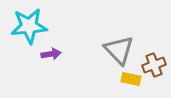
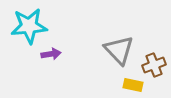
yellow rectangle: moved 2 px right, 6 px down
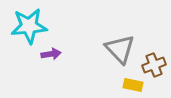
gray triangle: moved 1 px right, 1 px up
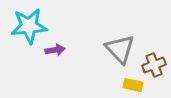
purple arrow: moved 4 px right, 4 px up
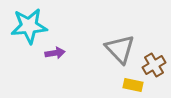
purple arrow: moved 3 px down
brown cross: rotated 10 degrees counterclockwise
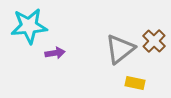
gray triangle: rotated 36 degrees clockwise
brown cross: moved 24 px up; rotated 15 degrees counterclockwise
yellow rectangle: moved 2 px right, 2 px up
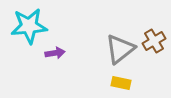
brown cross: rotated 15 degrees clockwise
yellow rectangle: moved 14 px left
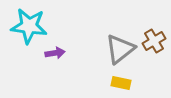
cyan star: rotated 12 degrees clockwise
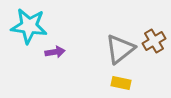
purple arrow: moved 1 px up
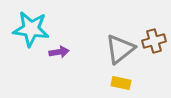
cyan star: moved 2 px right, 3 px down
brown cross: rotated 15 degrees clockwise
purple arrow: moved 4 px right
